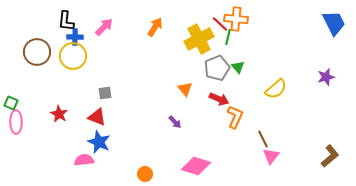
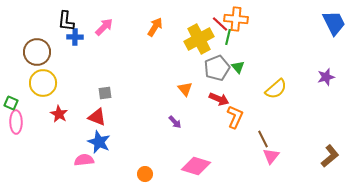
yellow circle: moved 30 px left, 27 px down
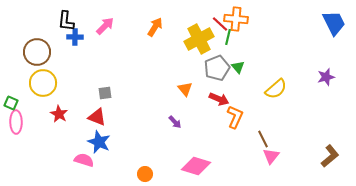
pink arrow: moved 1 px right, 1 px up
pink semicircle: rotated 24 degrees clockwise
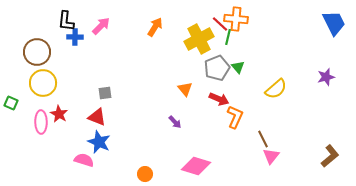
pink arrow: moved 4 px left
pink ellipse: moved 25 px right
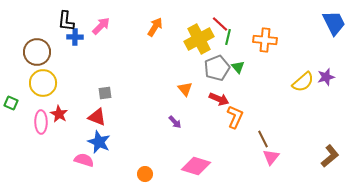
orange cross: moved 29 px right, 21 px down
yellow semicircle: moved 27 px right, 7 px up
pink triangle: moved 1 px down
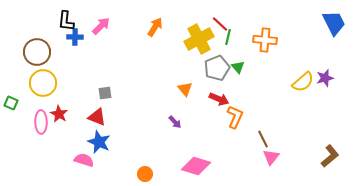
purple star: moved 1 px left, 1 px down
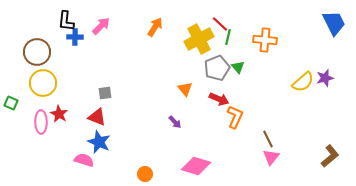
brown line: moved 5 px right
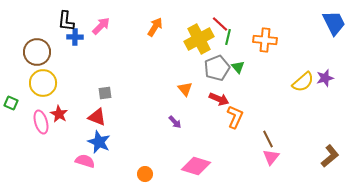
pink ellipse: rotated 15 degrees counterclockwise
pink semicircle: moved 1 px right, 1 px down
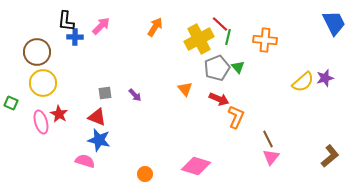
orange L-shape: moved 1 px right
purple arrow: moved 40 px left, 27 px up
blue star: moved 2 px up; rotated 10 degrees counterclockwise
